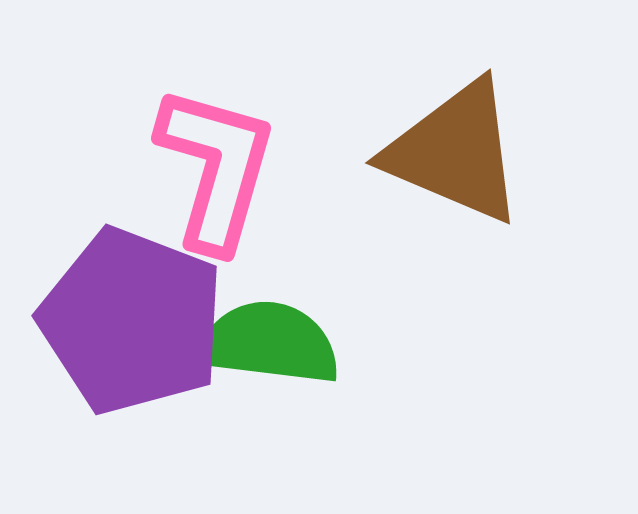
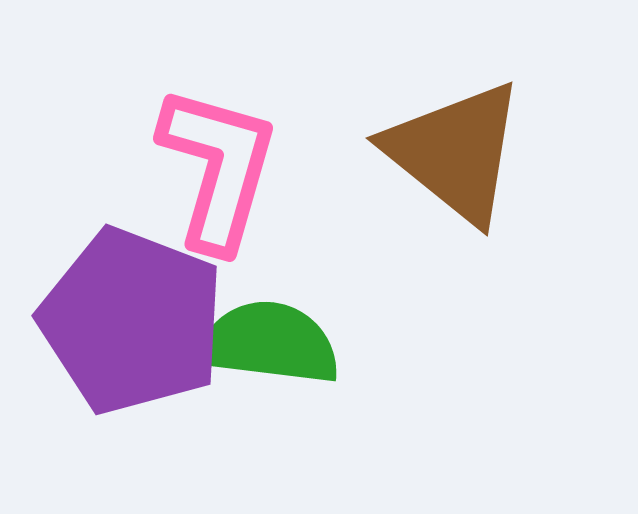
brown triangle: rotated 16 degrees clockwise
pink L-shape: moved 2 px right
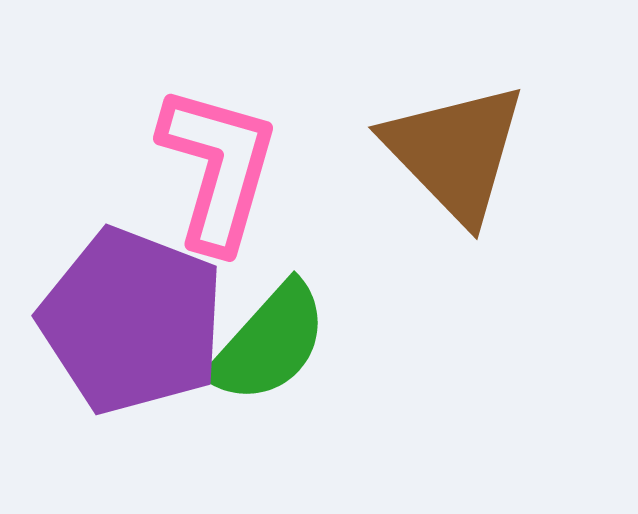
brown triangle: rotated 7 degrees clockwise
green semicircle: rotated 125 degrees clockwise
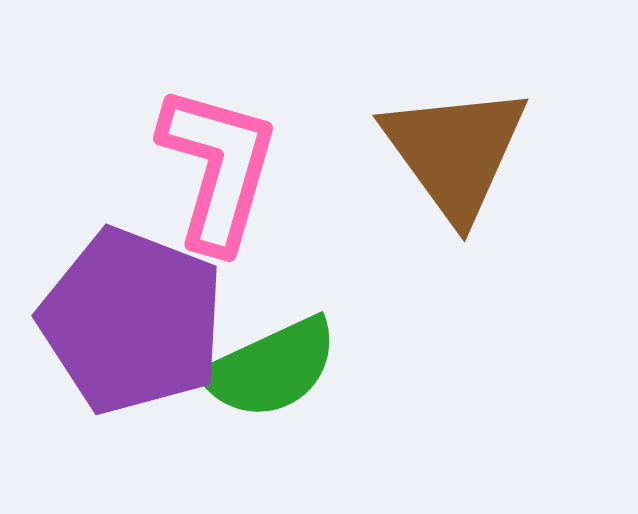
brown triangle: rotated 8 degrees clockwise
green semicircle: moved 2 px right, 25 px down; rotated 23 degrees clockwise
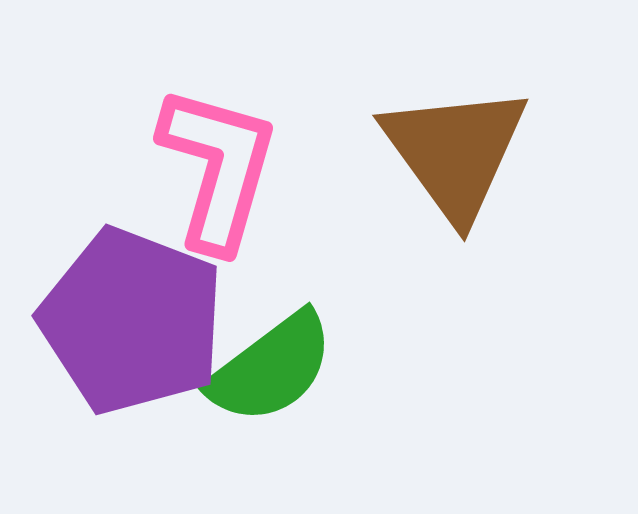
green semicircle: rotated 12 degrees counterclockwise
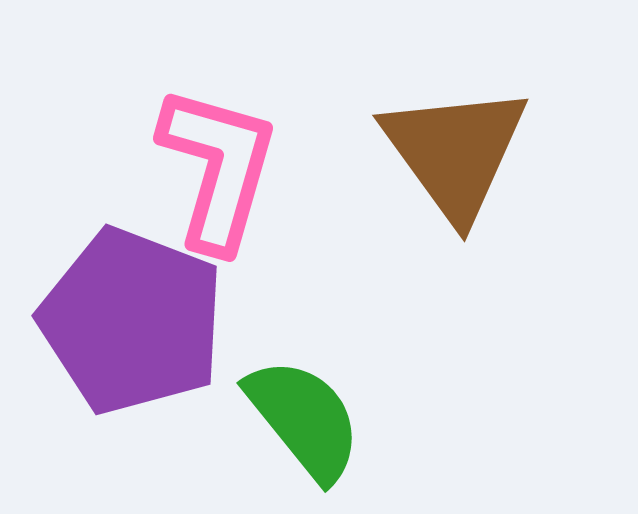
green semicircle: moved 33 px right, 51 px down; rotated 92 degrees counterclockwise
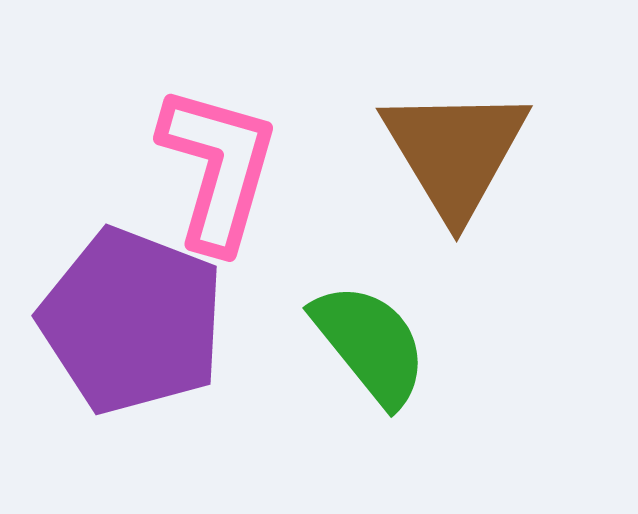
brown triangle: rotated 5 degrees clockwise
green semicircle: moved 66 px right, 75 px up
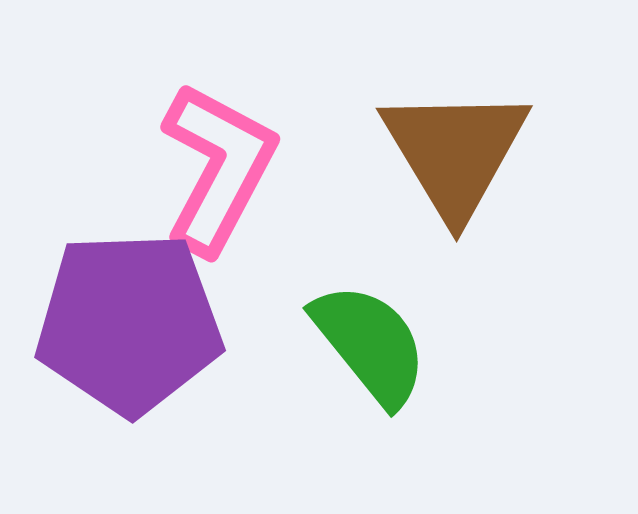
pink L-shape: rotated 12 degrees clockwise
purple pentagon: moved 3 px left, 2 px down; rotated 23 degrees counterclockwise
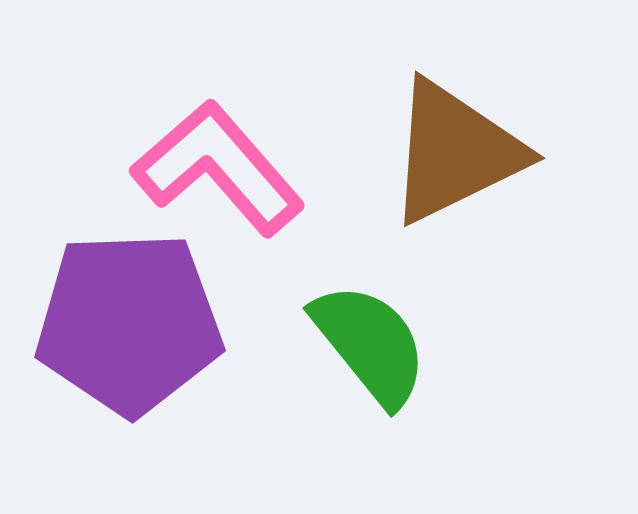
brown triangle: rotated 35 degrees clockwise
pink L-shape: rotated 69 degrees counterclockwise
